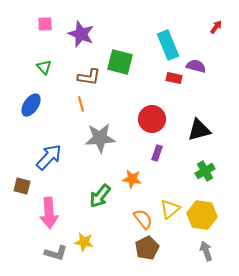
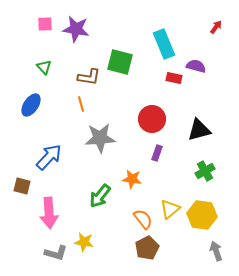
purple star: moved 5 px left, 5 px up; rotated 12 degrees counterclockwise
cyan rectangle: moved 4 px left, 1 px up
gray arrow: moved 10 px right
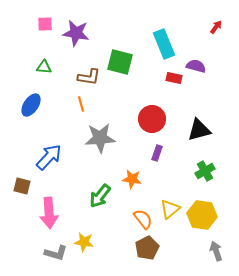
purple star: moved 4 px down
green triangle: rotated 42 degrees counterclockwise
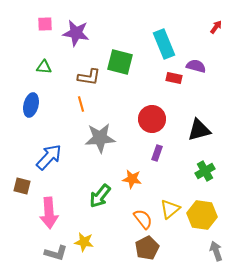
blue ellipse: rotated 20 degrees counterclockwise
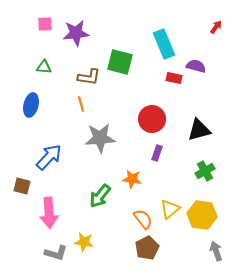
purple star: rotated 16 degrees counterclockwise
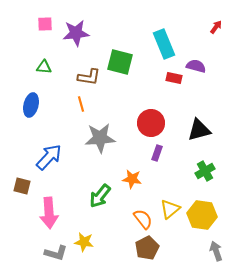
red circle: moved 1 px left, 4 px down
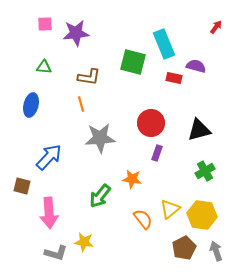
green square: moved 13 px right
brown pentagon: moved 37 px right
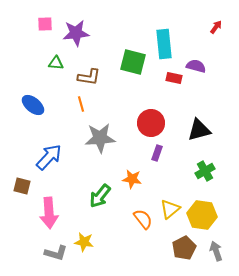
cyan rectangle: rotated 16 degrees clockwise
green triangle: moved 12 px right, 4 px up
blue ellipse: moved 2 px right; rotated 65 degrees counterclockwise
